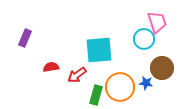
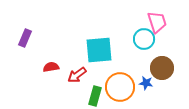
green rectangle: moved 1 px left, 1 px down
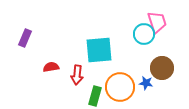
cyan circle: moved 5 px up
red arrow: rotated 48 degrees counterclockwise
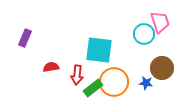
pink trapezoid: moved 3 px right
cyan square: rotated 12 degrees clockwise
orange circle: moved 6 px left, 5 px up
green rectangle: moved 2 px left, 8 px up; rotated 36 degrees clockwise
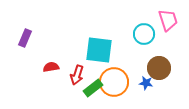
pink trapezoid: moved 8 px right, 2 px up
brown circle: moved 3 px left
red arrow: rotated 12 degrees clockwise
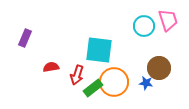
cyan circle: moved 8 px up
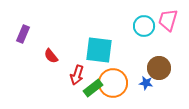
pink trapezoid: rotated 145 degrees counterclockwise
purple rectangle: moved 2 px left, 4 px up
red semicircle: moved 11 px up; rotated 119 degrees counterclockwise
orange circle: moved 1 px left, 1 px down
